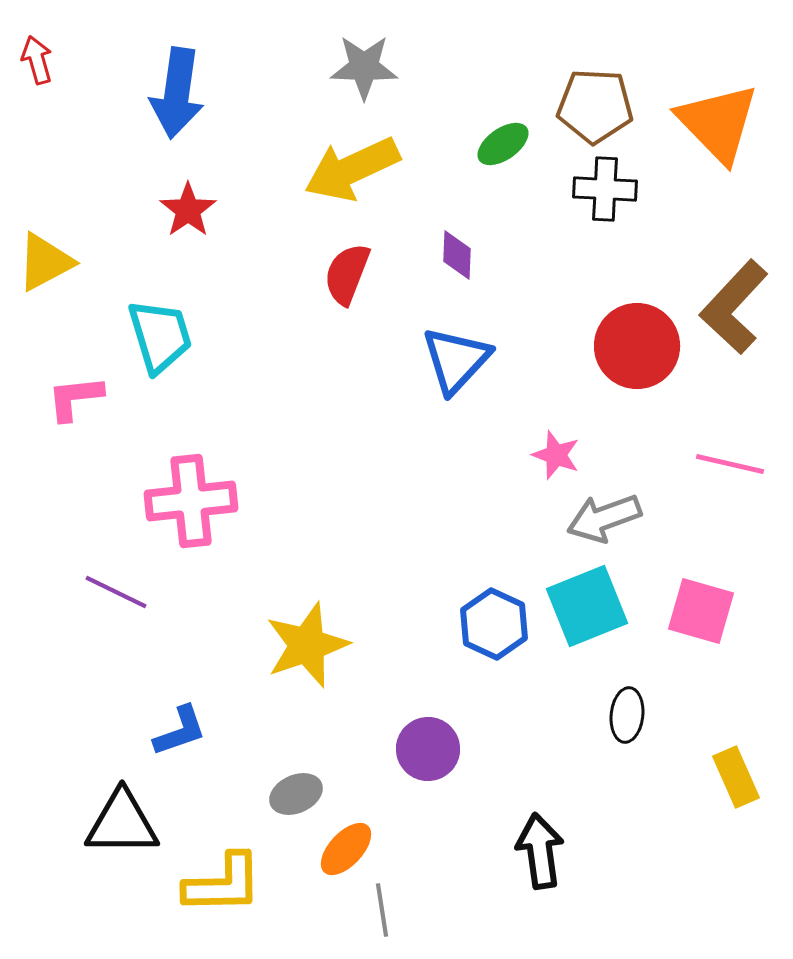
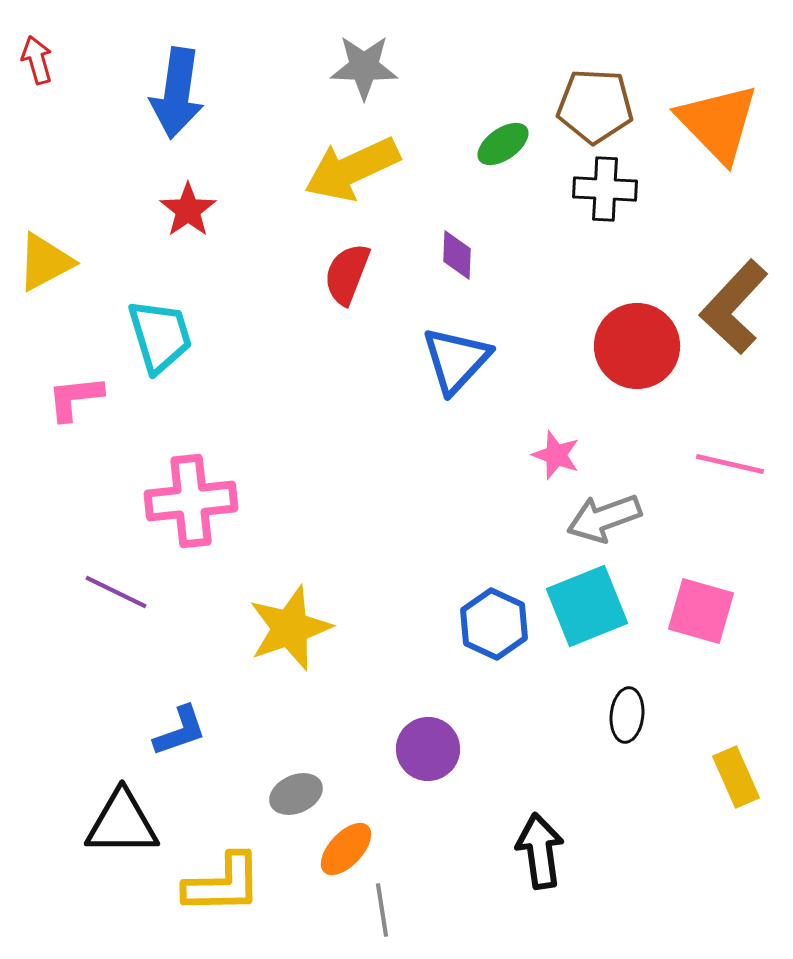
yellow star: moved 17 px left, 17 px up
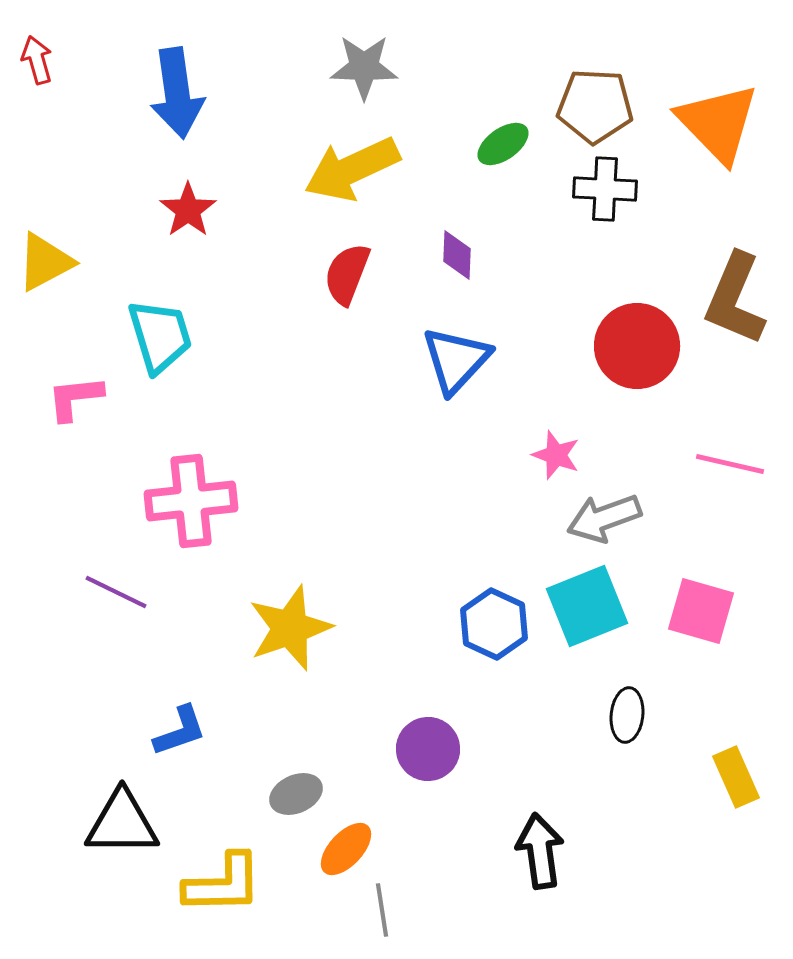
blue arrow: rotated 16 degrees counterclockwise
brown L-shape: moved 1 px right, 8 px up; rotated 20 degrees counterclockwise
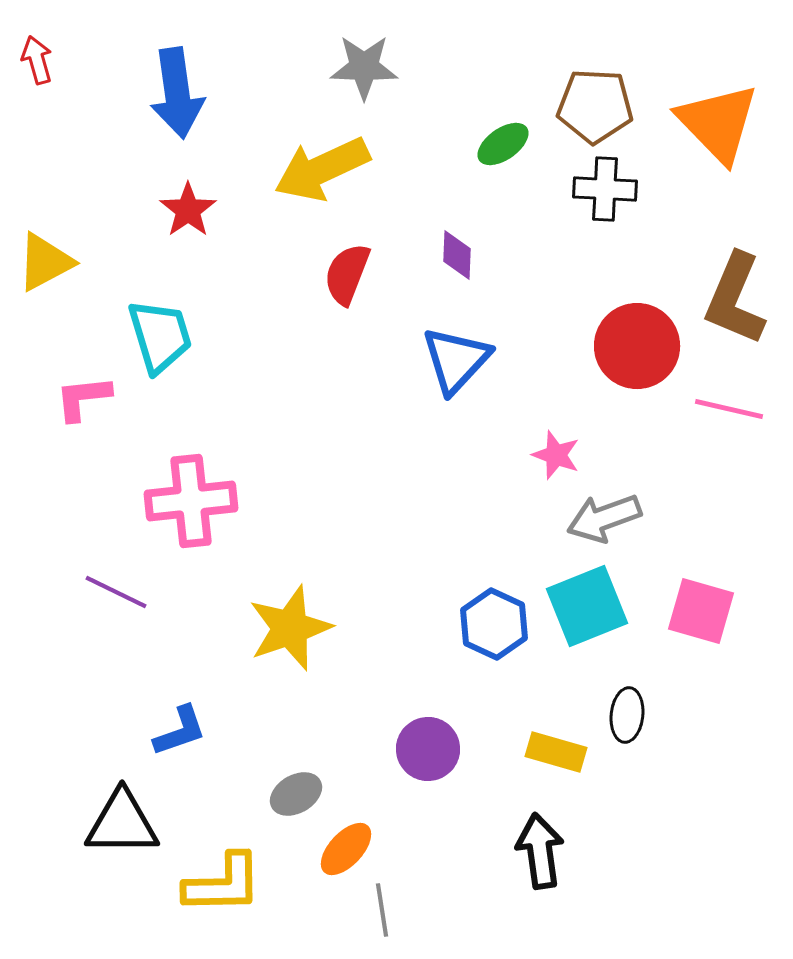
yellow arrow: moved 30 px left
pink L-shape: moved 8 px right
pink line: moved 1 px left, 55 px up
yellow rectangle: moved 180 px left, 25 px up; rotated 50 degrees counterclockwise
gray ellipse: rotated 6 degrees counterclockwise
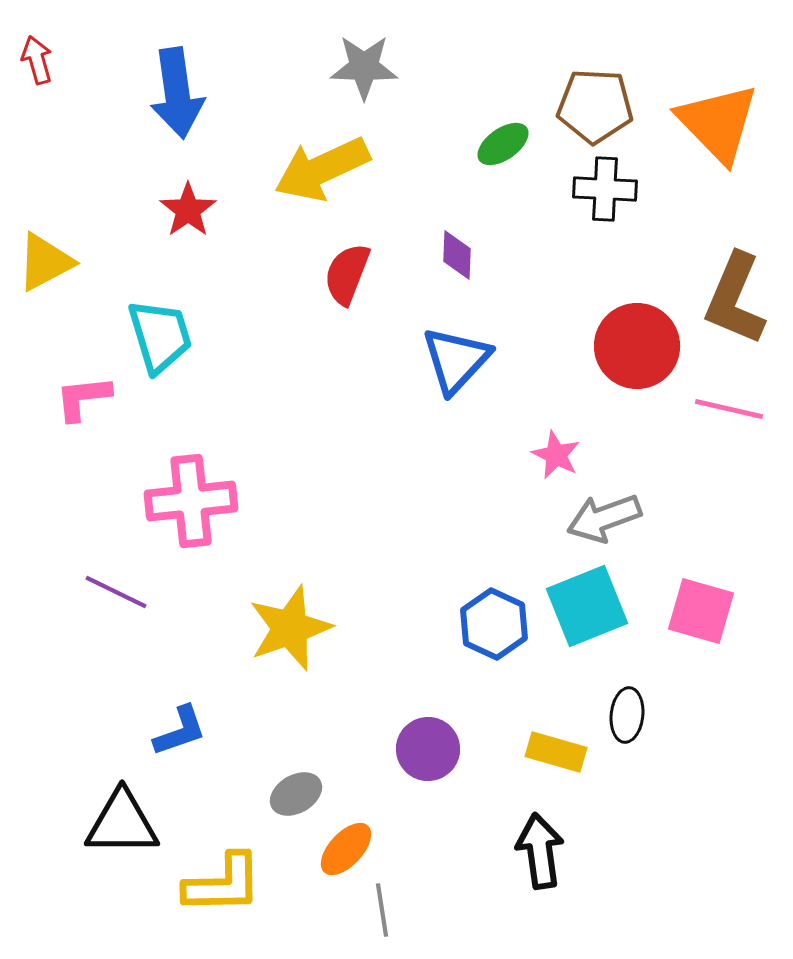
pink star: rotated 6 degrees clockwise
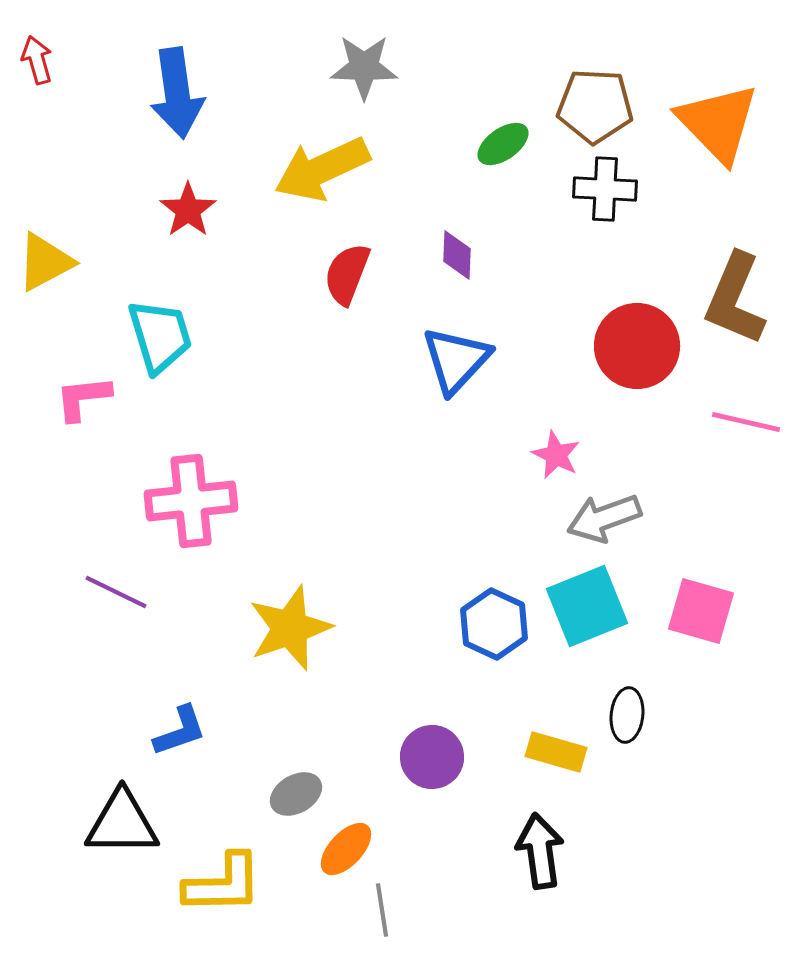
pink line: moved 17 px right, 13 px down
purple circle: moved 4 px right, 8 px down
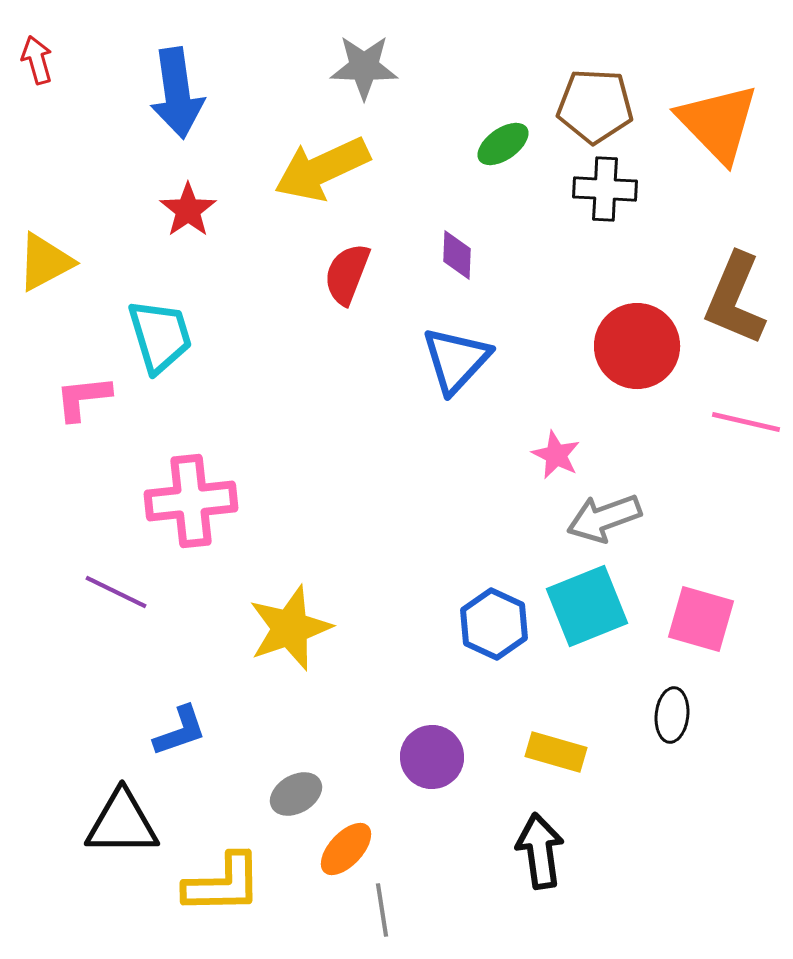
pink square: moved 8 px down
black ellipse: moved 45 px right
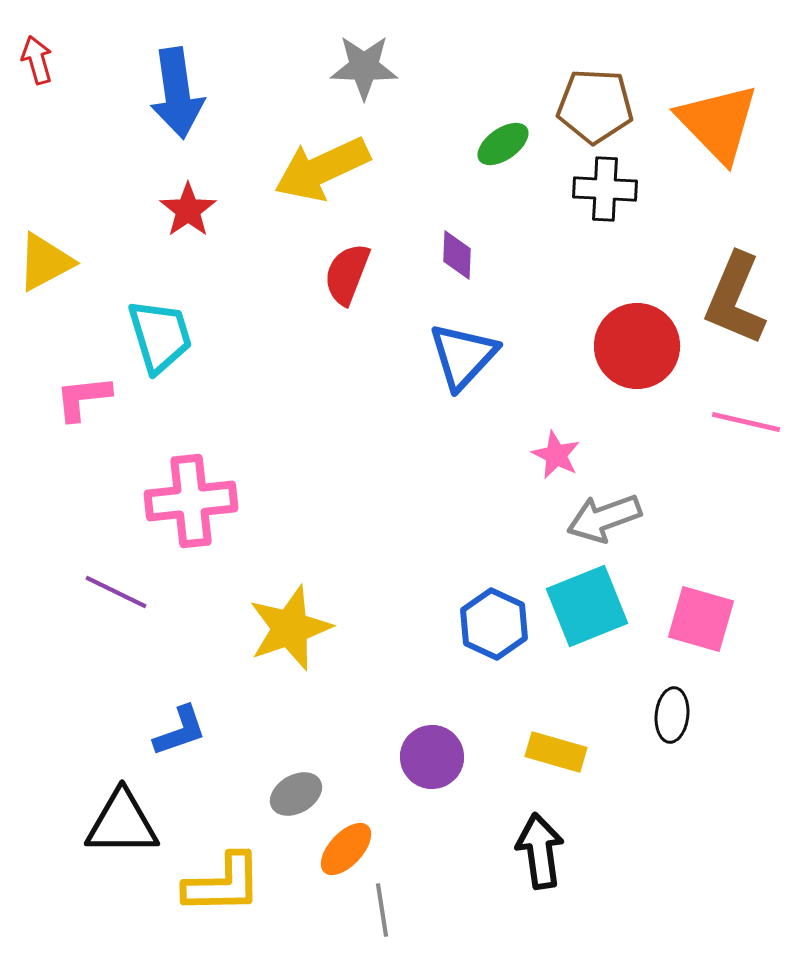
blue triangle: moved 7 px right, 4 px up
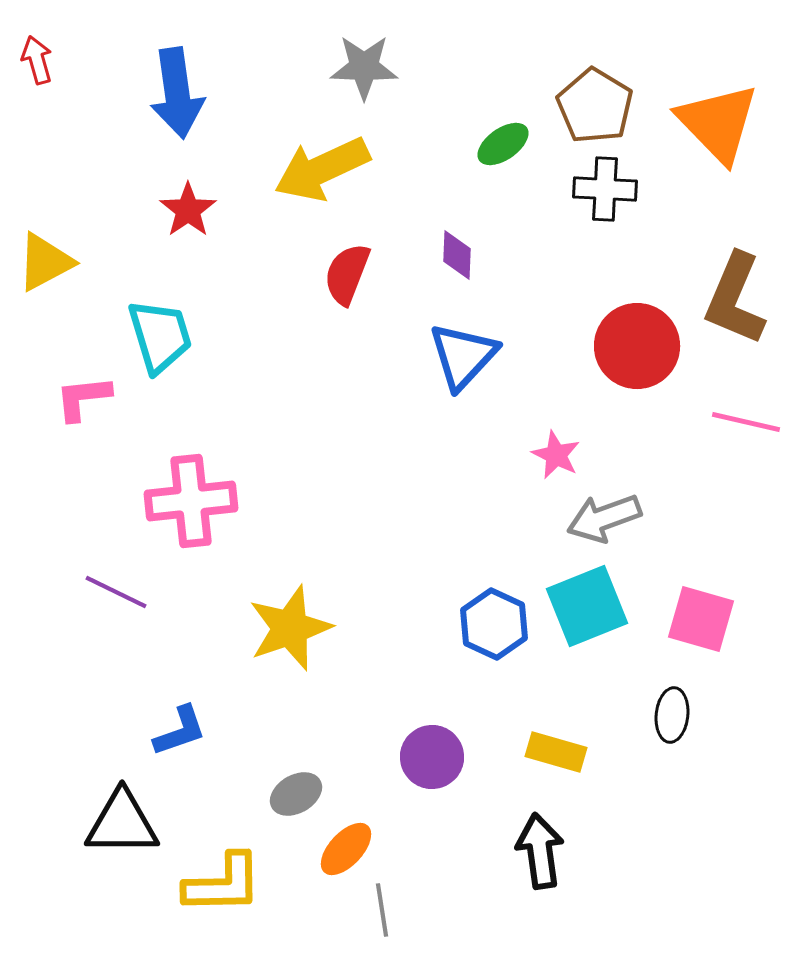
brown pentagon: rotated 28 degrees clockwise
